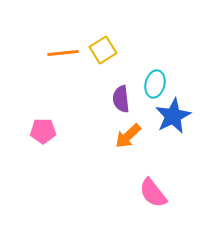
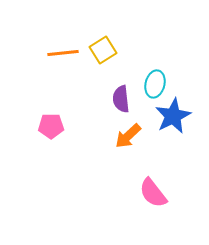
pink pentagon: moved 8 px right, 5 px up
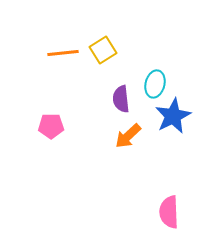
pink semicircle: moved 16 px right, 19 px down; rotated 36 degrees clockwise
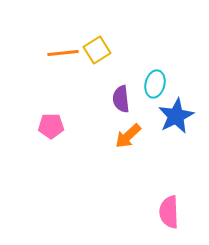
yellow square: moved 6 px left
blue star: moved 3 px right
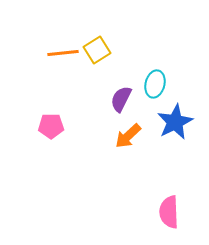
purple semicircle: rotated 32 degrees clockwise
blue star: moved 1 px left, 6 px down
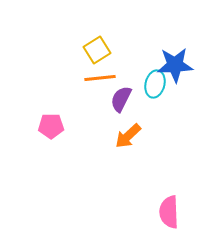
orange line: moved 37 px right, 25 px down
blue star: moved 57 px up; rotated 24 degrees clockwise
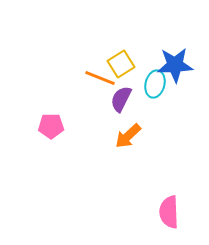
yellow square: moved 24 px right, 14 px down
orange line: rotated 28 degrees clockwise
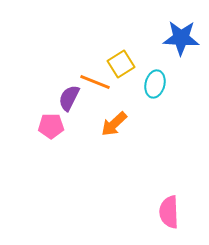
blue star: moved 6 px right, 27 px up; rotated 6 degrees clockwise
orange line: moved 5 px left, 4 px down
purple semicircle: moved 52 px left, 1 px up
orange arrow: moved 14 px left, 12 px up
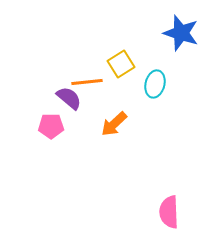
blue star: moved 5 px up; rotated 15 degrees clockwise
orange line: moved 8 px left; rotated 28 degrees counterclockwise
purple semicircle: rotated 104 degrees clockwise
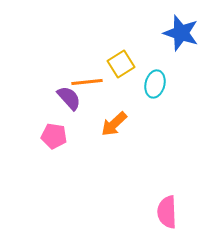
purple semicircle: rotated 8 degrees clockwise
pink pentagon: moved 3 px right, 10 px down; rotated 10 degrees clockwise
pink semicircle: moved 2 px left
